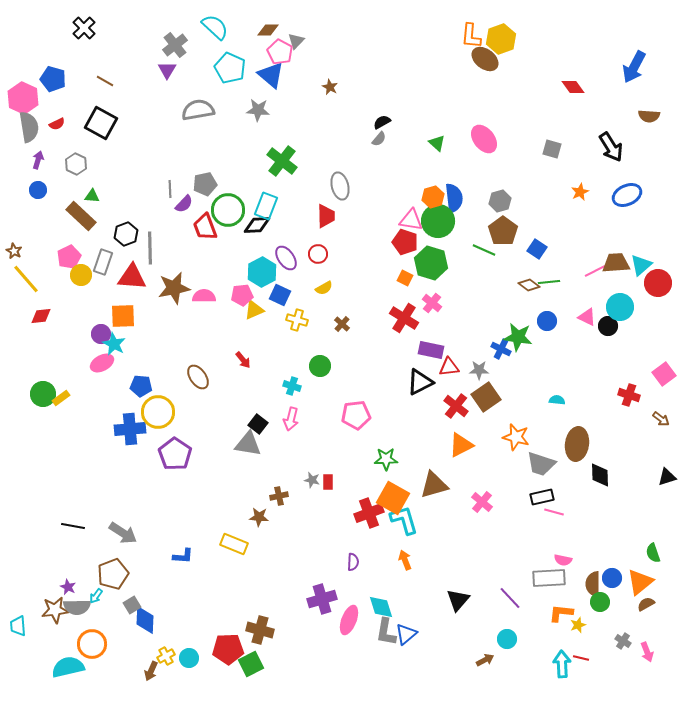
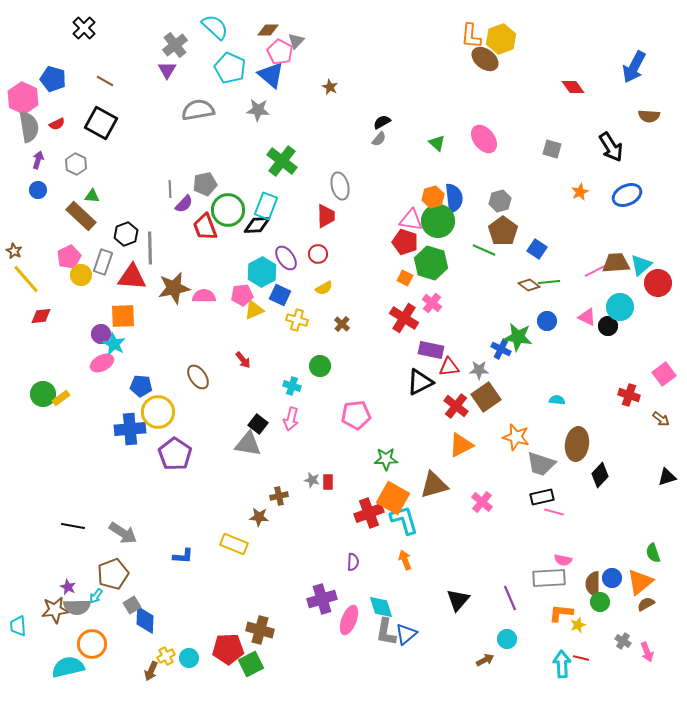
black diamond at (600, 475): rotated 45 degrees clockwise
purple line at (510, 598): rotated 20 degrees clockwise
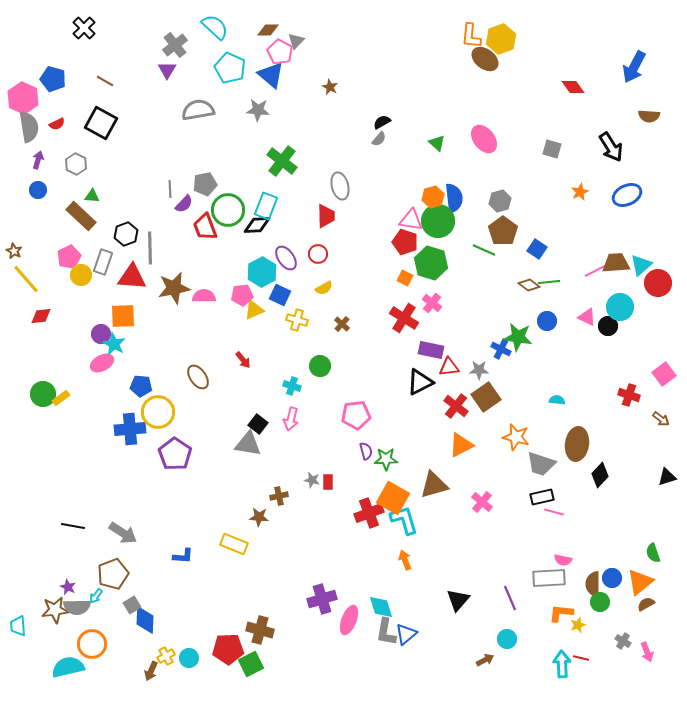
purple semicircle at (353, 562): moved 13 px right, 111 px up; rotated 18 degrees counterclockwise
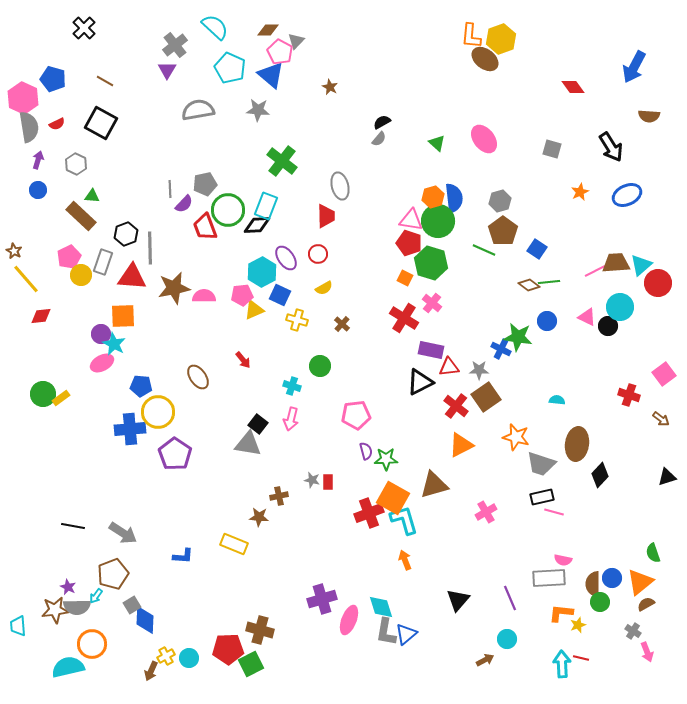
red pentagon at (405, 242): moved 4 px right, 1 px down
pink cross at (482, 502): moved 4 px right, 10 px down; rotated 20 degrees clockwise
gray cross at (623, 641): moved 10 px right, 10 px up
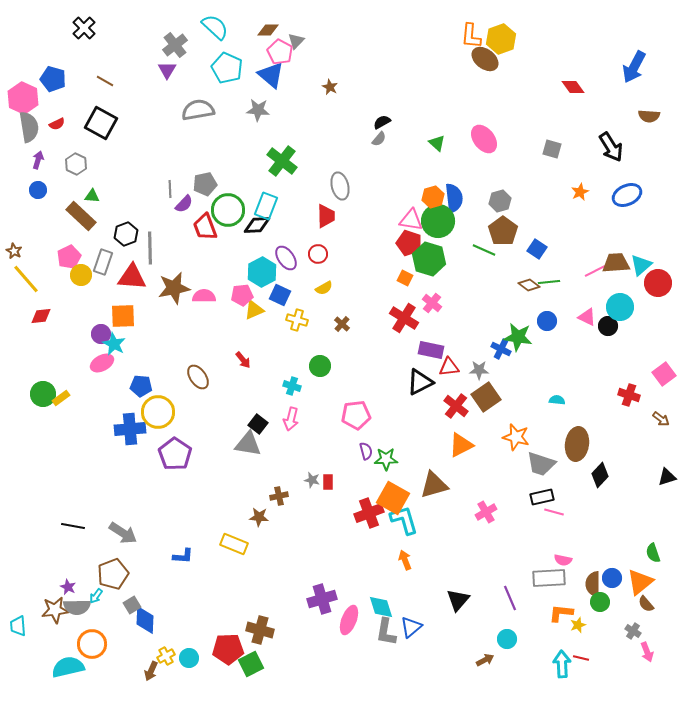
cyan pentagon at (230, 68): moved 3 px left
green hexagon at (431, 263): moved 2 px left, 4 px up
brown semicircle at (646, 604): rotated 102 degrees counterclockwise
blue triangle at (406, 634): moved 5 px right, 7 px up
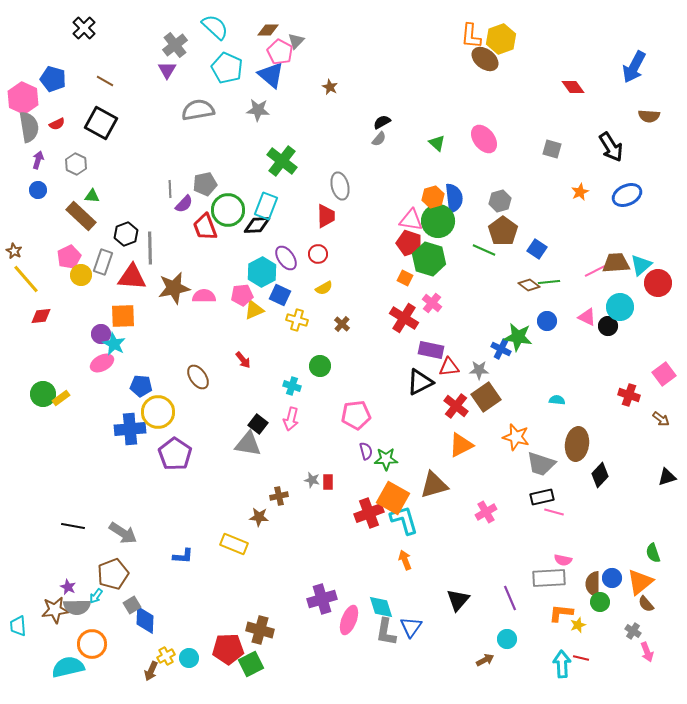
blue triangle at (411, 627): rotated 15 degrees counterclockwise
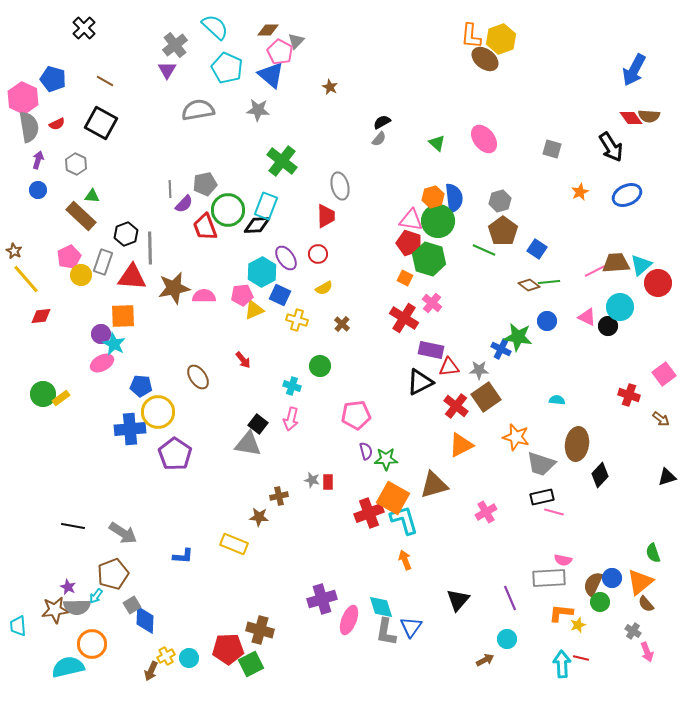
blue arrow at (634, 67): moved 3 px down
red diamond at (573, 87): moved 58 px right, 31 px down
brown semicircle at (593, 584): rotated 25 degrees clockwise
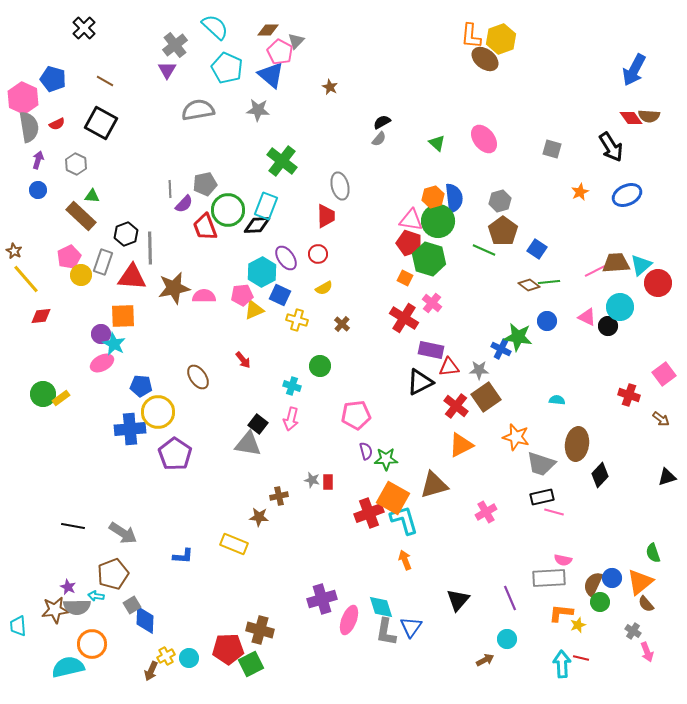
cyan arrow at (96, 596): rotated 63 degrees clockwise
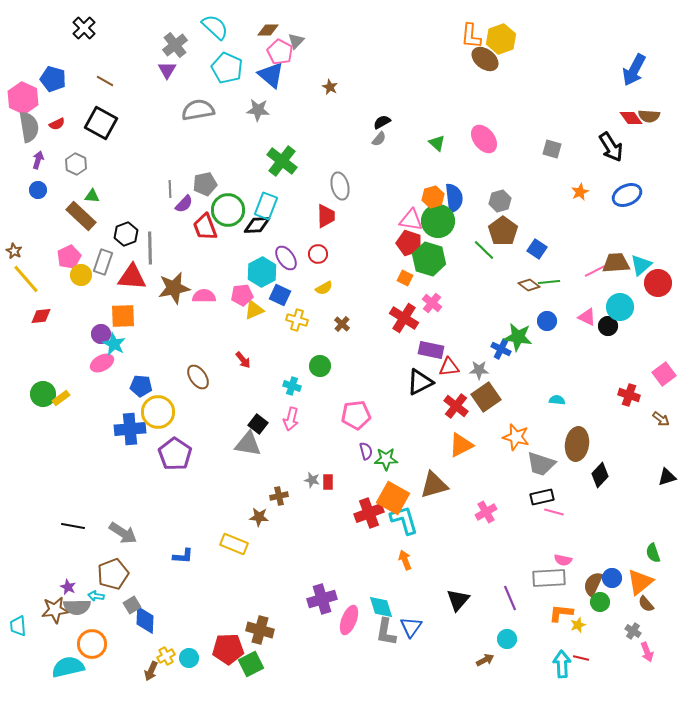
green line at (484, 250): rotated 20 degrees clockwise
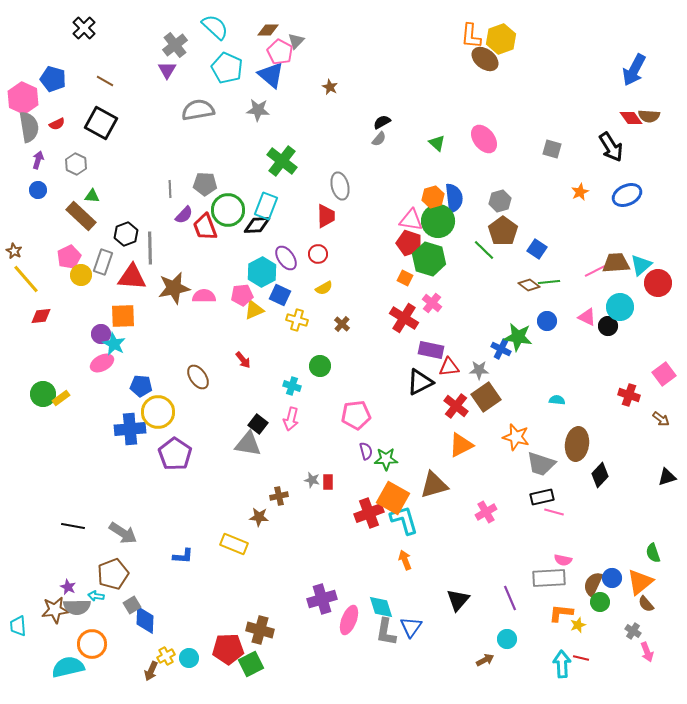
gray pentagon at (205, 184): rotated 15 degrees clockwise
purple semicircle at (184, 204): moved 11 px down
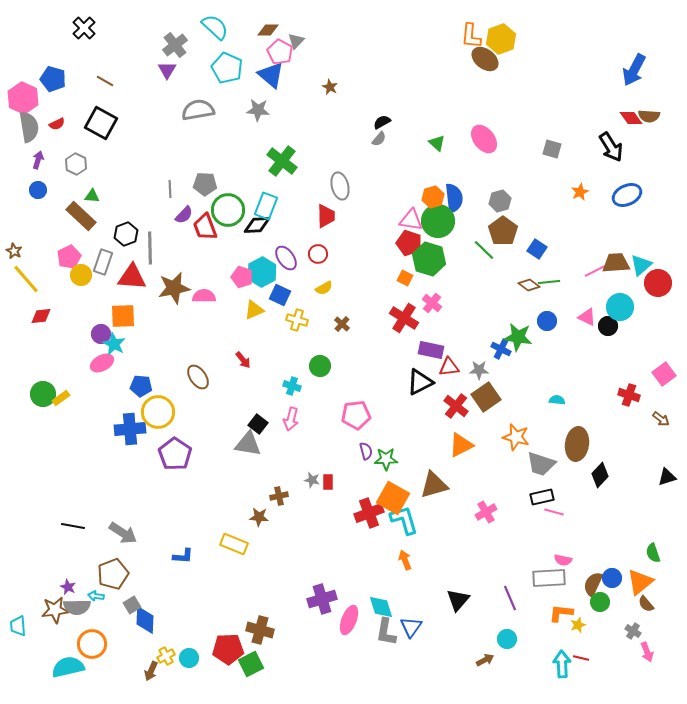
pink pentagon at (242, 295): moved 18 px up; rotated 25 degrees clockwise
